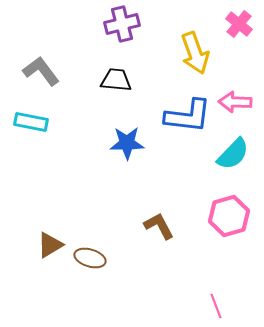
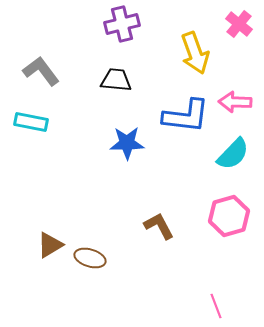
blue L-shape: moved 2 px left
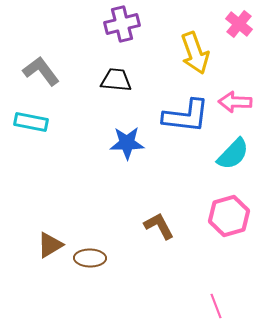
brown ellipse: rotated 16 degrees counterclockwise
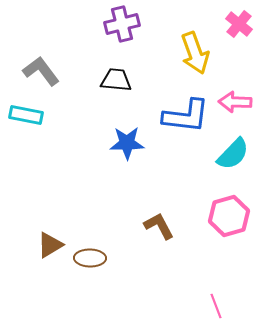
cyan rectangle: moved 5 px left, 7 px up
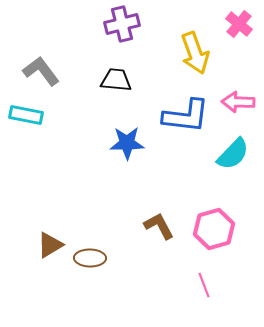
pink arrow: moved 3 px right
pink hexagon: moved 15 px left, 13 px down
pink line: moved 12 px left, 21 px up
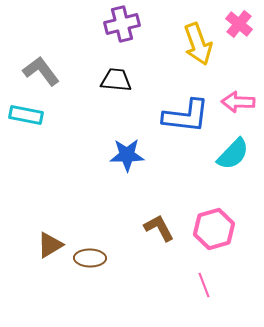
yellow arrow: moved 3 px right, 9 px up
blue star: moved 12 px down
brown L-shape: moved 2 px down
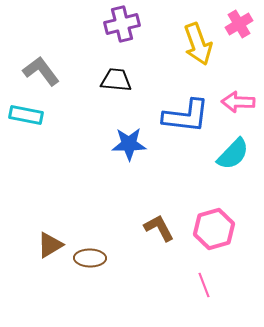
pink cross: rotated 20 degrees clockwise
blue star: moved 2 px right, 11 px up
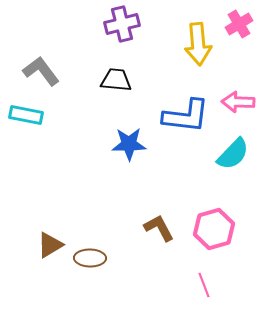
yellow arrow: rotated 15 degrees clockwise
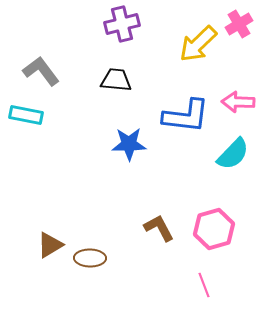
yellow arrow: rotated 51 degrees clockwise
